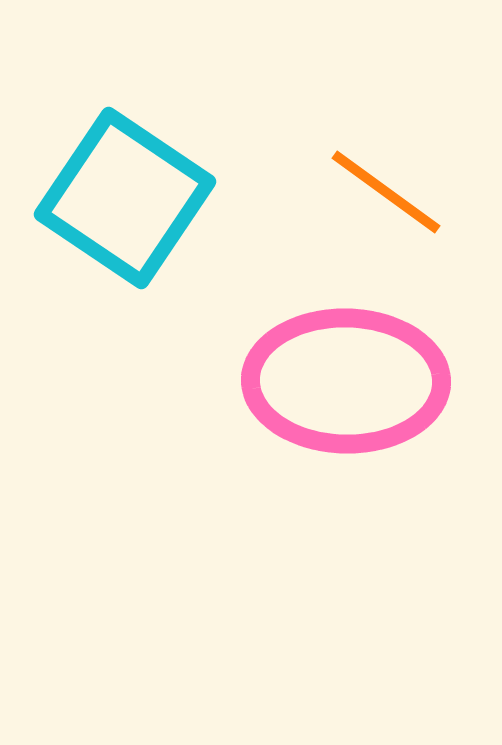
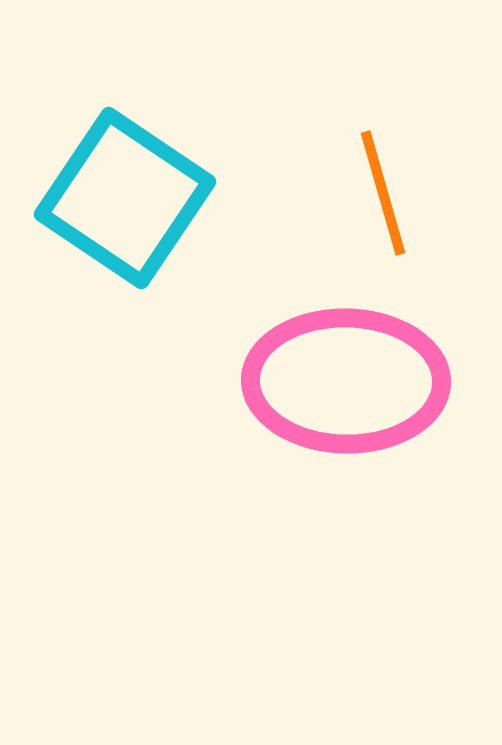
orange line: moved 3 px left, 1 px down; rotated 38 degrees clockwise
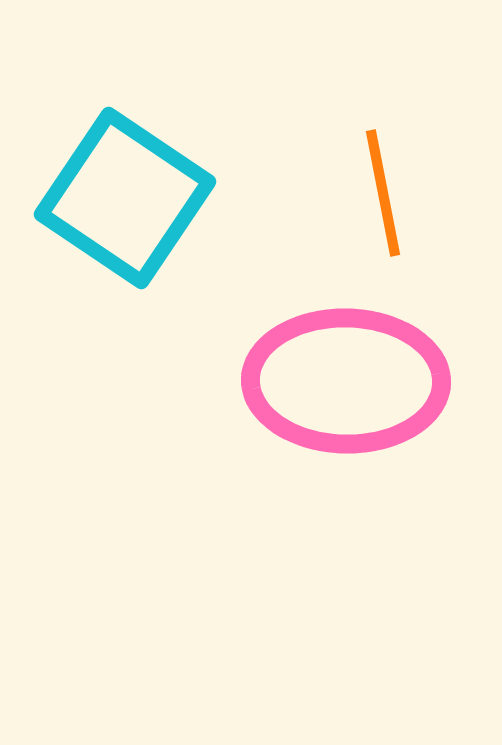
orange line: rotated 5 degrees clockwise
